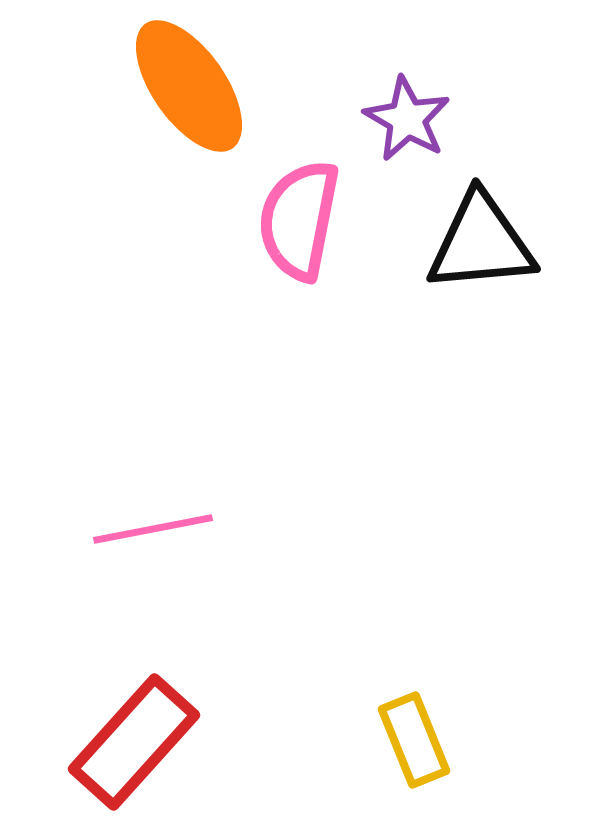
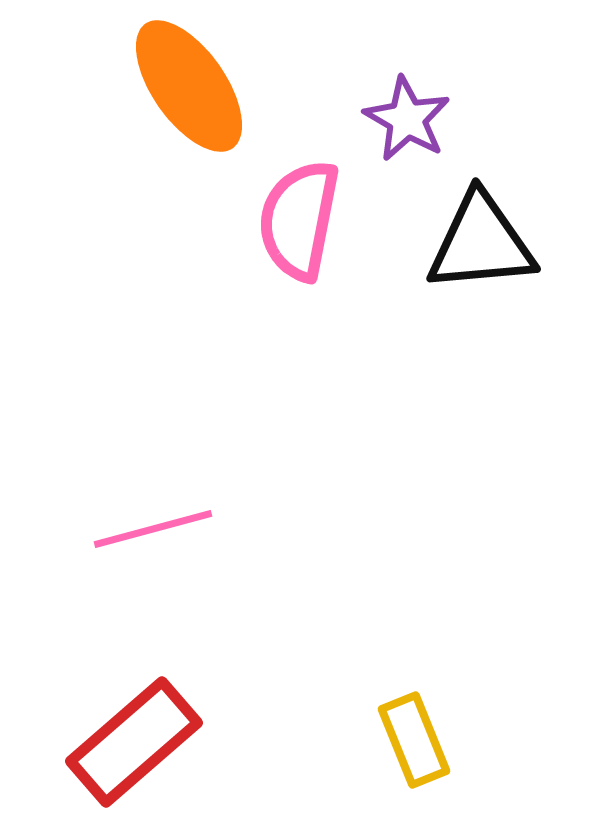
pink line: rotated 4 degrees counterclockwise
red rectangle: rotated 7 degrees clockwise
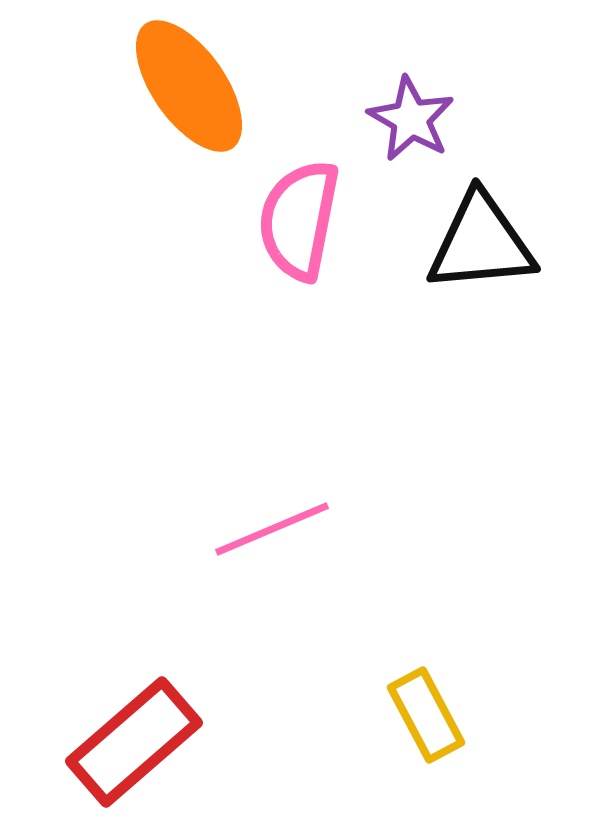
purple star: moved 4 px right
pink line: moved 119 px right; rotated 8 degrees counterclockwise
yellow rectangle: moved 12 px right, 25 px up; rotated 6 degrees counterclockwise
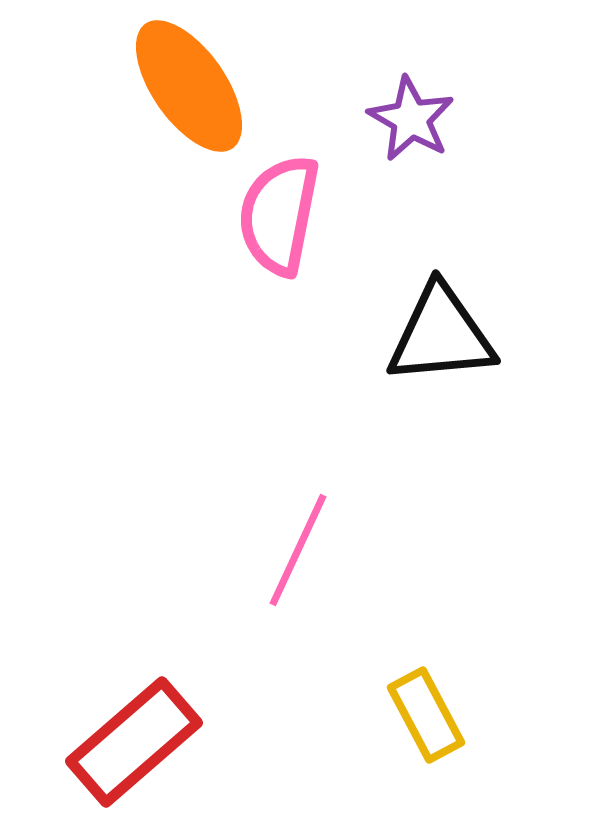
pink semicircle: moved 20 px left, 5 px up
black triangle: moved 40 px left, 92 px down
pink line: moved 26 px right, 21 px down; rotated 42 degrees counterclockwise
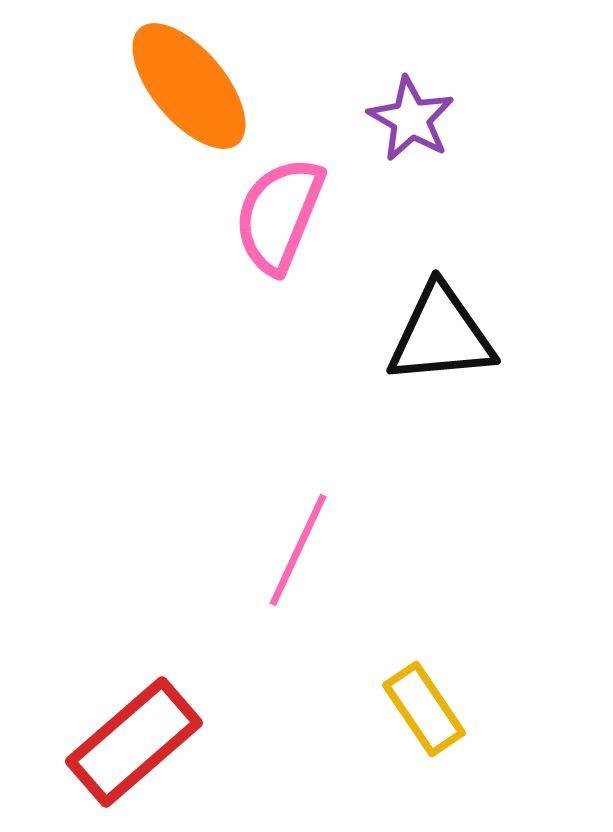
orange ellipse: rotated 5 degrees counterclockwise
pink semicircle: rotated 11 degrees clockwise
yellow rectangle: moved 2 px left, 6 px up; rotated 6 degrees counterclockwise
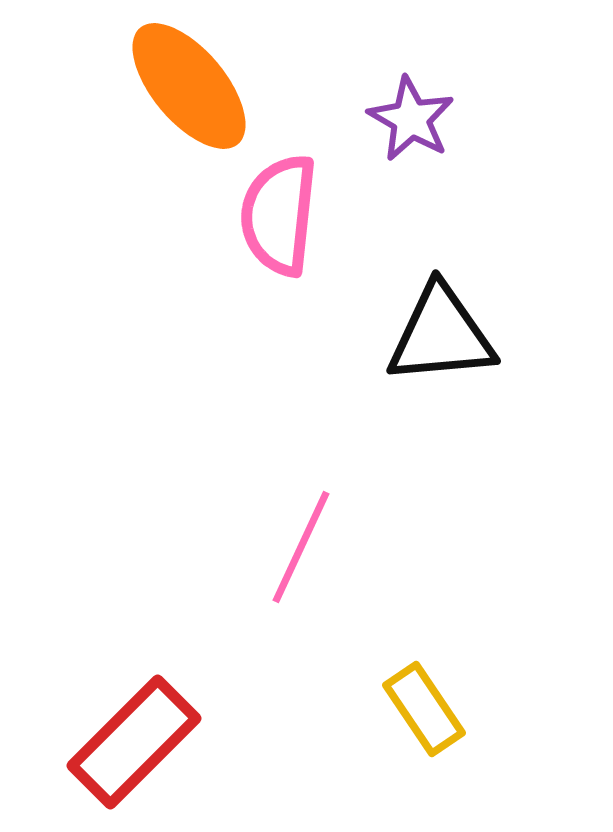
pink semicircle: rotated 16 degrees counterclockwise
pink line: moved 3 px right, 3 px up
red rectangle: rotated 4 degrees counterclockwise
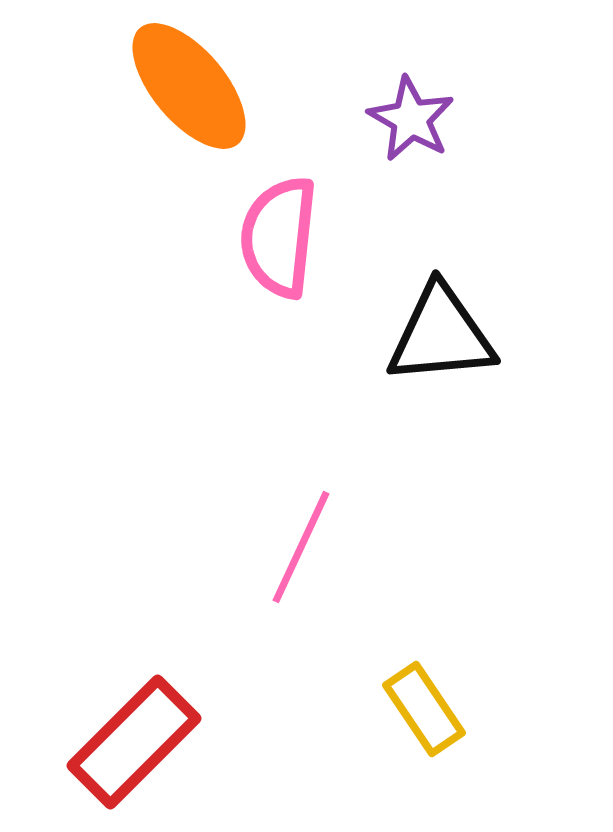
pink semicircle: moved 22 px down
